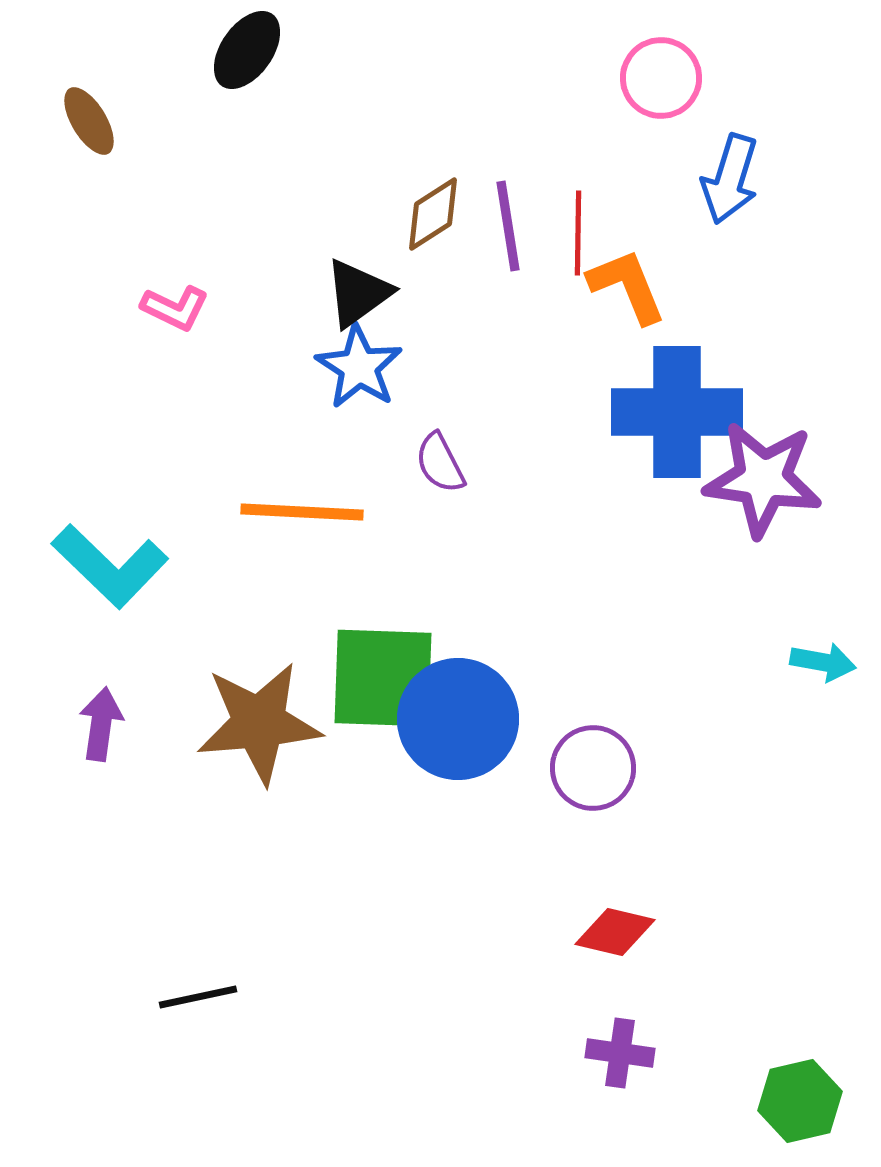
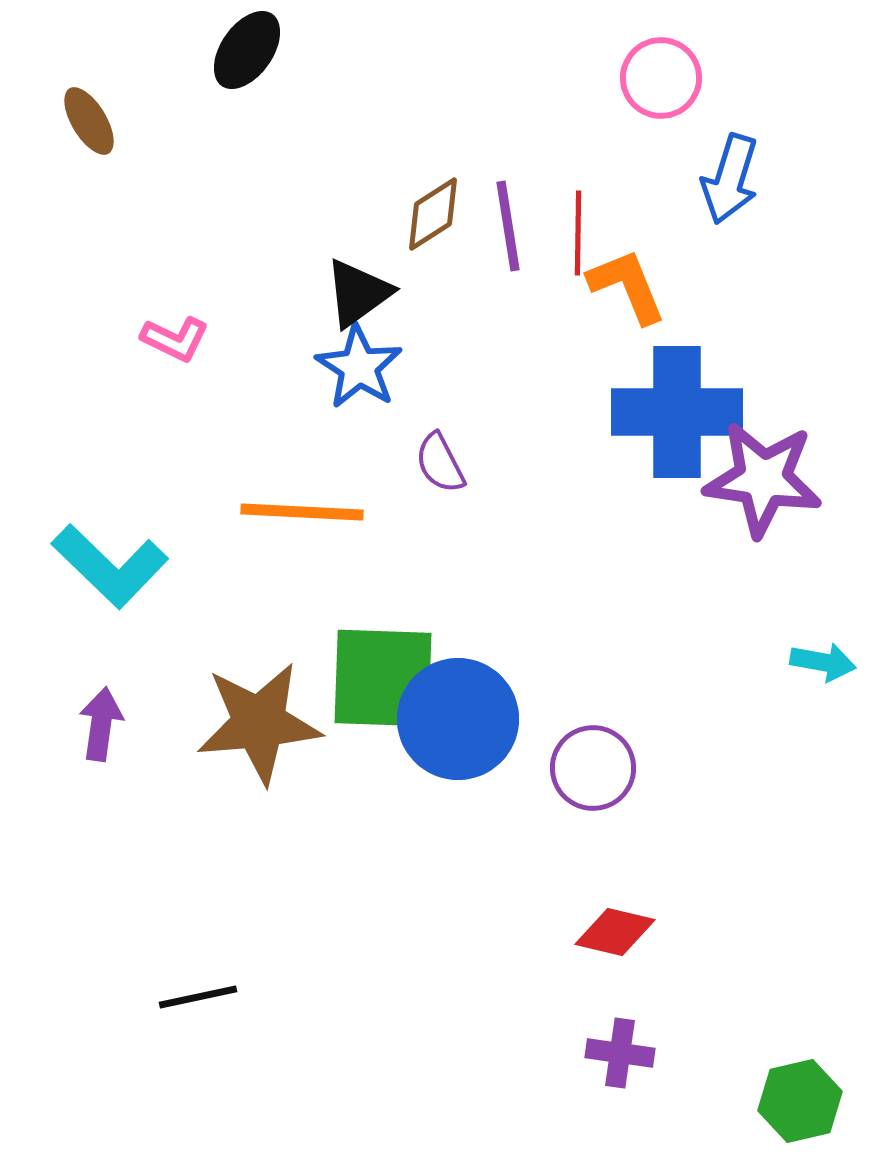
pink L-shape: moved 31 px down
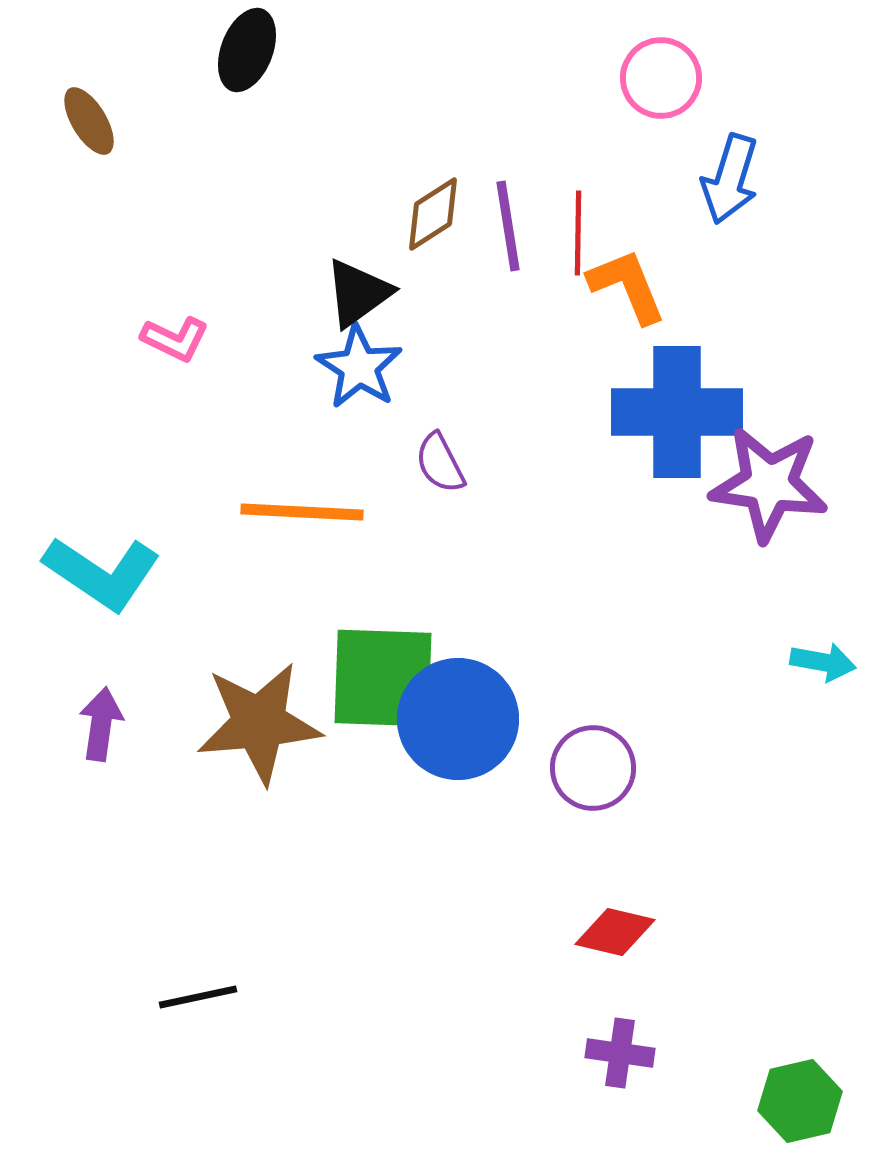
black ellipse: rotated 14 degrees counterclockwise
purple star: moved 6 px right, 5 px down
cyan L-shape: moved 8 px left, 7 px down; rotated 10 degrees counterclockwise
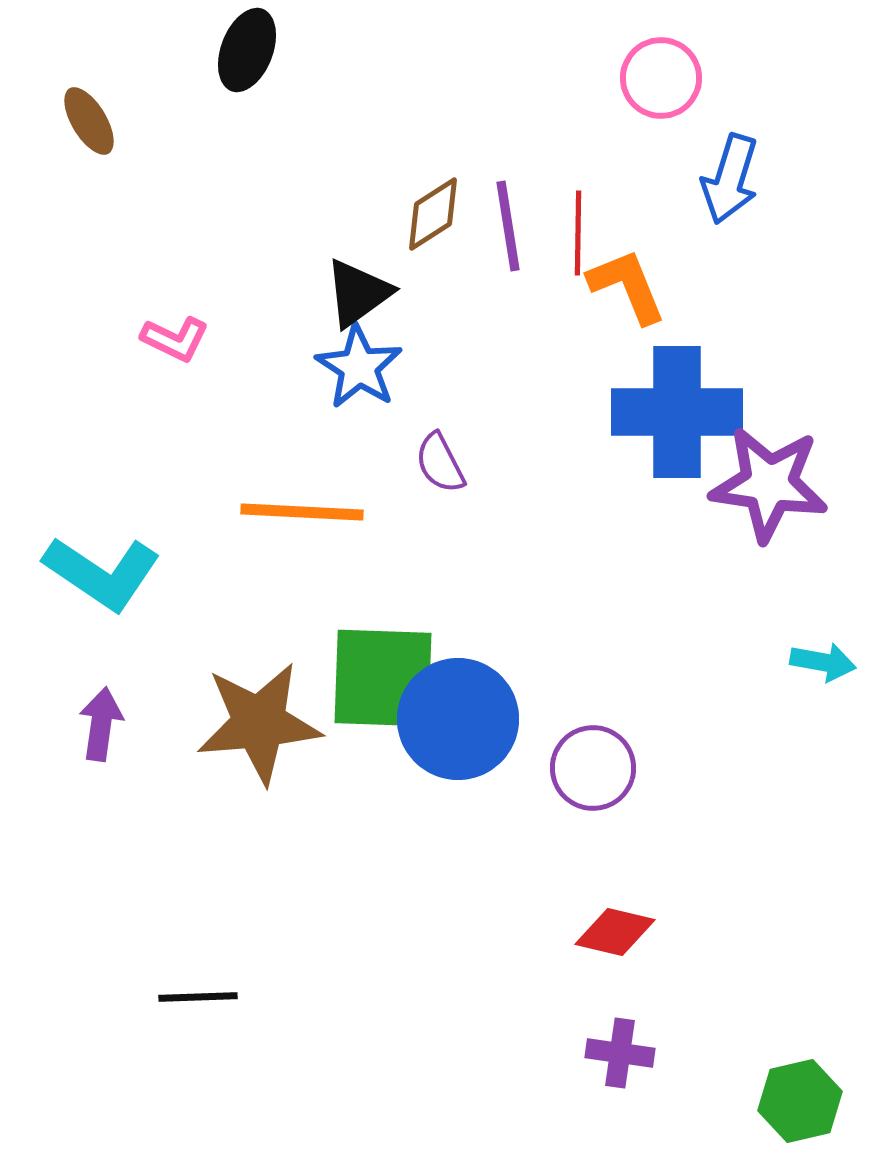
black line: rotated 10 degrees clockwise
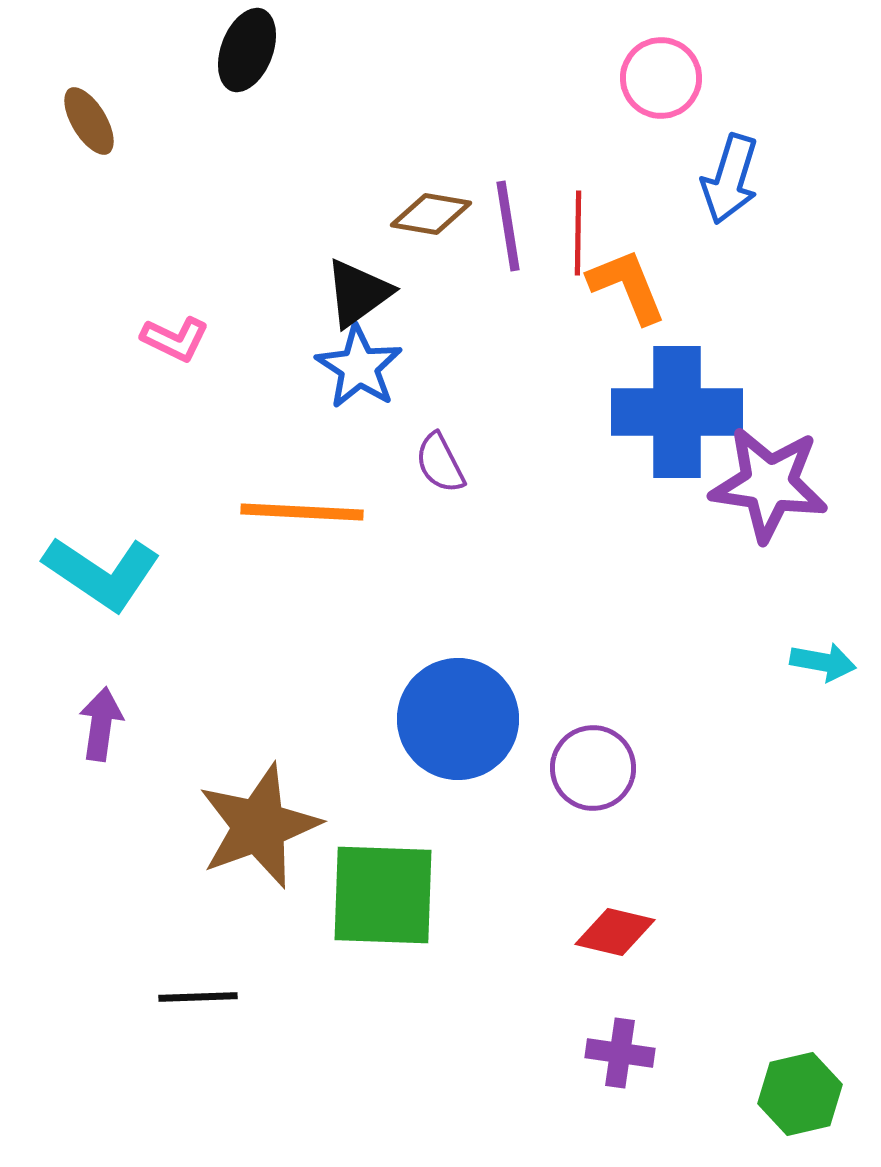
brown diamond: moved 2 px left; rotated 42 degrees clockwise
green square: moved 217 px down
brown star: moved 103 px down; rotated 15 degrees counterclockwise
green hexagon: moved 7 px up
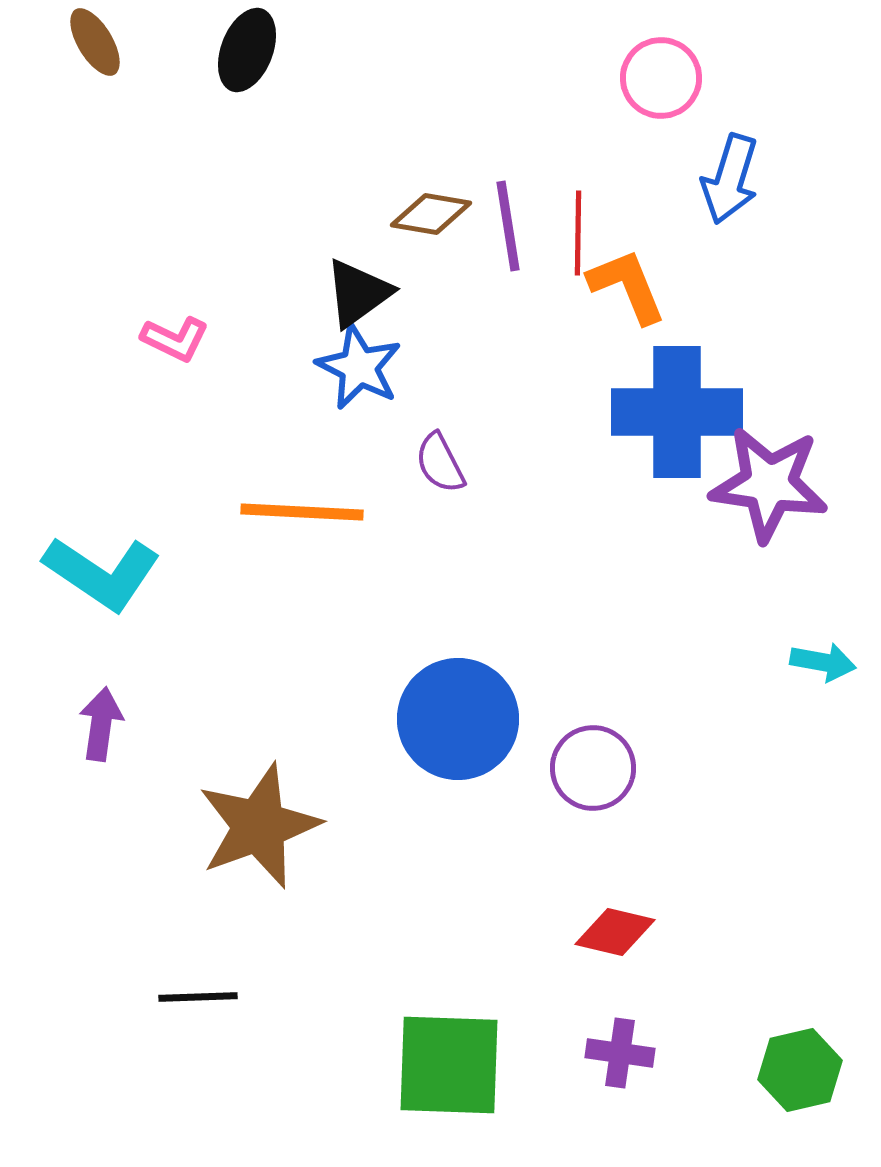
brown ellipse: moved 6 px right, 79 px up
blue star: rotated 6 degrees counterclockwise
green square: moved 66 px right, 170 px down
green hexagon: moved 24 px up
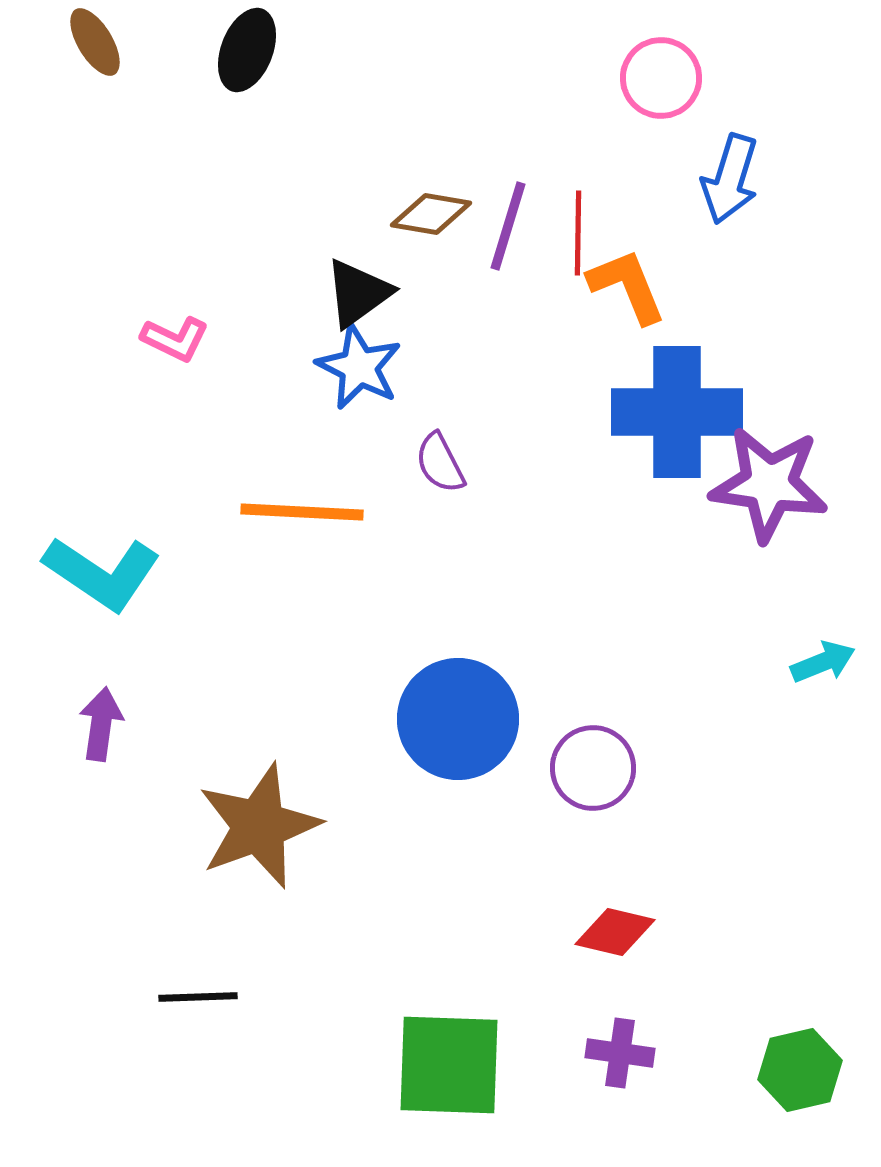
purple line: rotated 26 degrees clockwise
cyan arrow: rotated 32 degrees counterclockwise
